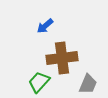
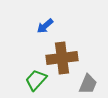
green trapezoid: moved 3 px left, 2 px up
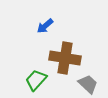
brown cross: moved 3 px right; rotated 16 degrees clockwise
gray trapezoid: rotated 70 degrees counterclockwise
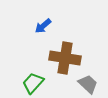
blue arrow: moved 2 px left
green trapezoid: moved 3 px left, 3 px down
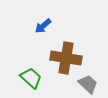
brown cross: moved 1 px right
green trapezoid: moved 2 px left, 5 px up; rotated 90 degrees clockwise
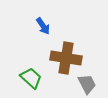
blue arrow: rotated 84 degrees counterclockwise
gray trapezoid: moved 1 px left; rotated 20 degrees clockwise
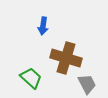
blue arrow: rotated 42 degrees clockwise
brown cross: rotated 8 degrees clockwise
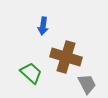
brown cross: moved 1 px up
green trapezoid: moved 5 px up
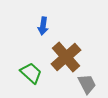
brown cross: rotated 32 degrees clockwise
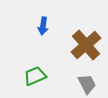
brown cross: moved 20 px right, 12 px up
green trapezoid: moved 4 px right, 3 px down; rotated 65 degrees counterclockwise
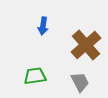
green trapezoid: rotated 15 degrees clockwise
gray trapezoid: moved 7 px left, 2 px up
